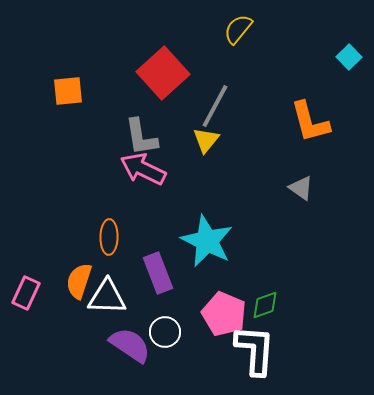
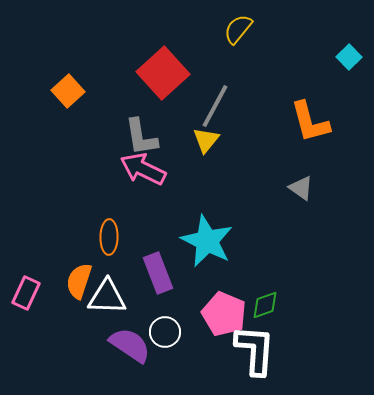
orange square: rotated 36 degrees counterclockwise
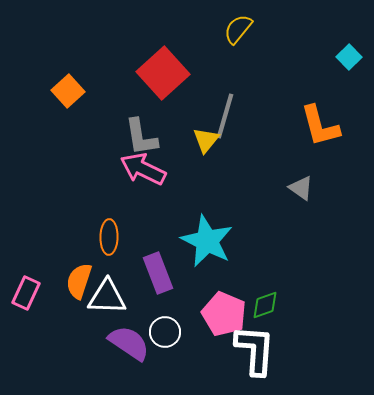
gray line: moved 10 px right, 10 px down; rotated 12 degrees counterclockwise
orange L-shape: moved 10 px right, 4 px down
purple semicircle: moved 1 px left, 2 px up
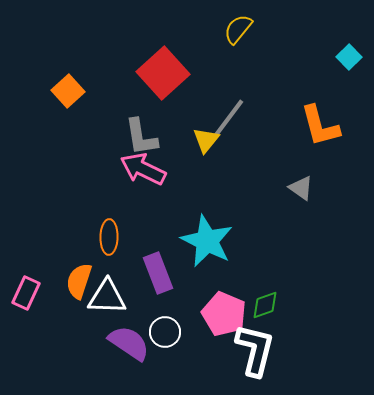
gray line: moved 3 px right, 3 px down; rotated 21 degrees clockwise
white L-shape: rotated 10 degrees clockwise
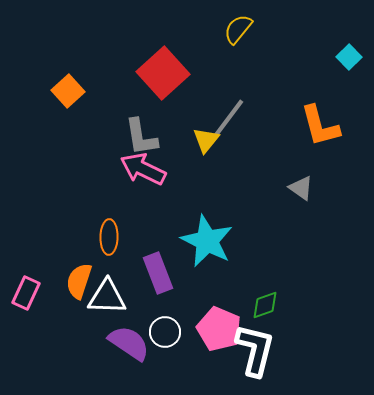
pink pentagon: moved 5 px left, 15 px down
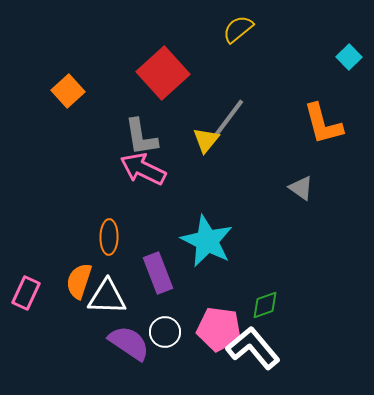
yellow semicircle: rotated 12 degrees clockwise
orange L-shape: moved 3 px right, 2 px up
pink pentagon: rotated 15 degrees counterclockwise
white L-shape: moved 2 px left, 2 px up; rotated 54 degrees counterclockwise
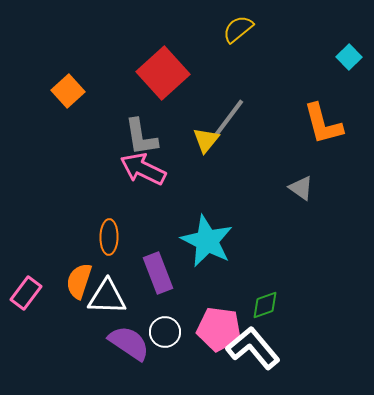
pink rectangle: rotated 12 degrees clockwise
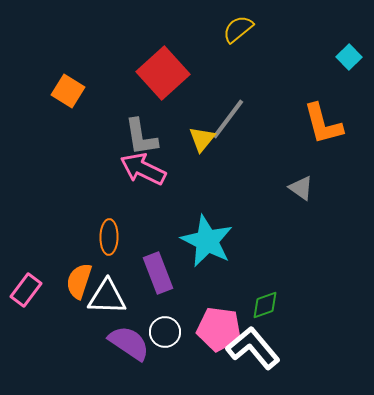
orange square: rotated 16 degrees counterclockwise
yellow triangle: moved 4 px left, 1 px up
pink rectangle: moved 3 px up
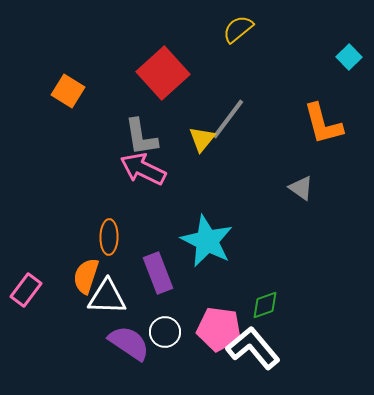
orange semicircle: moved 7 px right, 5 px up
